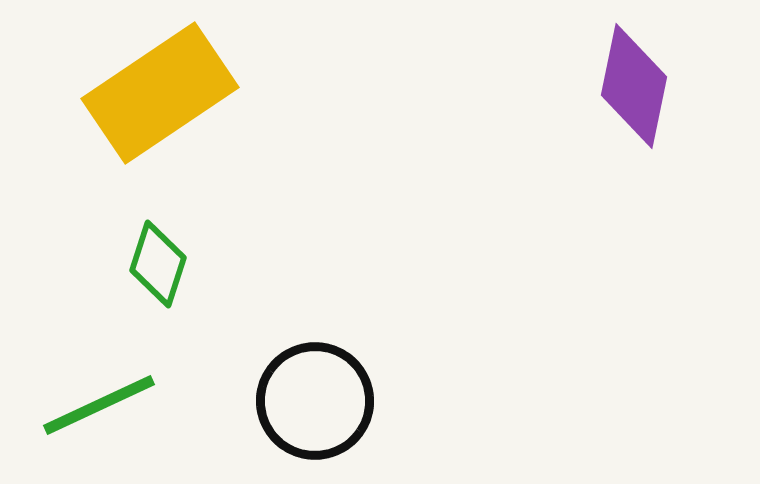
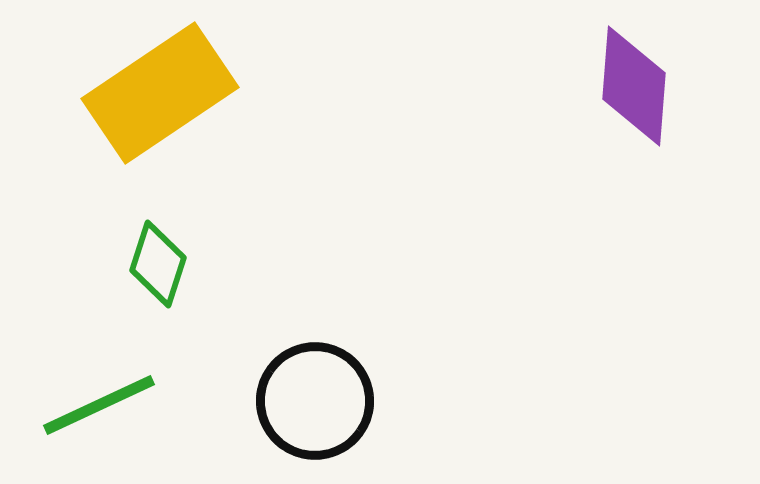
purple diamond: rotated 7 degrees counterclockwise
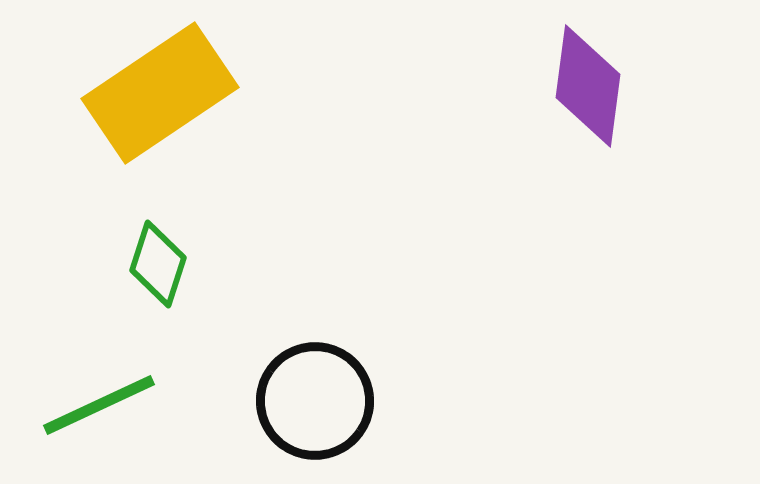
purple diamond: moved 46 px left; rotated 3 degrees clockwise
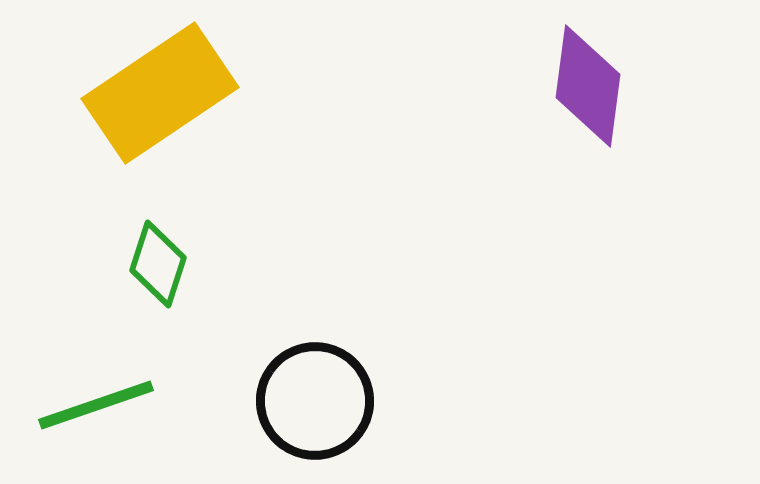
green line: moved 3 px left; rotated 6 degrees clockwise
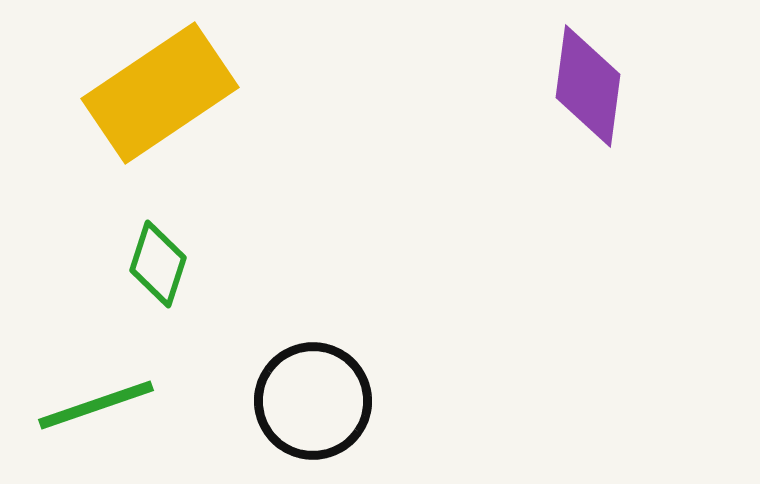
black circle: moved 2 px left
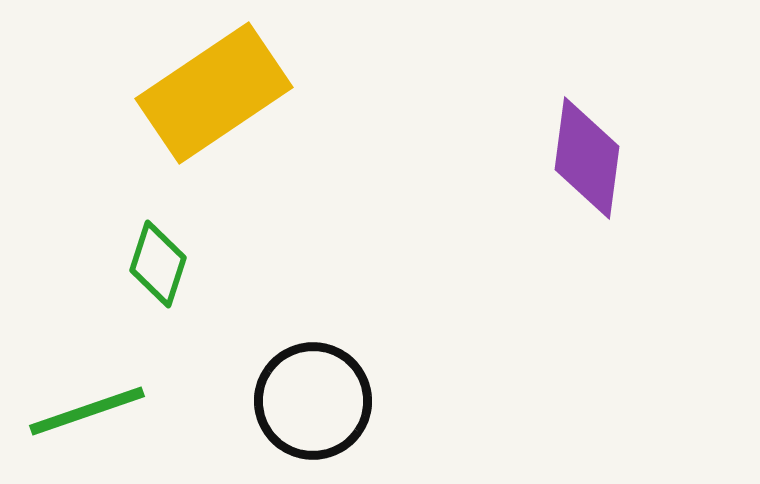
purple diamond: moved 1 px left, 72 px down
yellow rectangle: moved 54 px right
green line: moved 9 px left, 6 px down
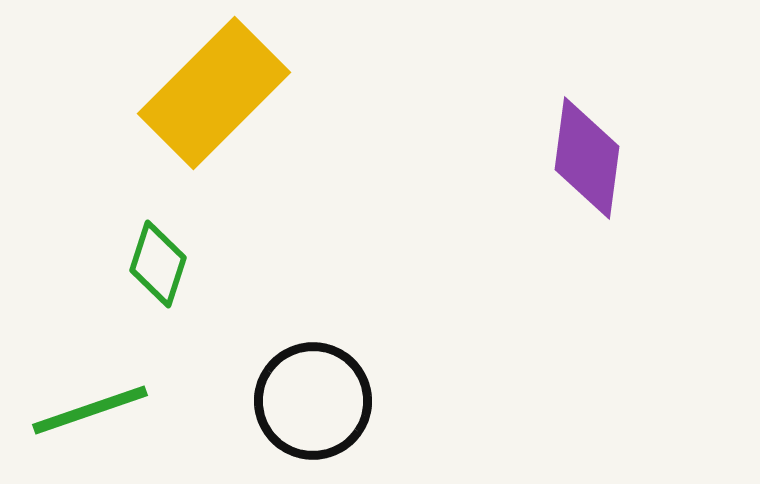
yellow rectangle: rotated 11 degrees counterclockwise
green line: moved 3 px right, 1 px up
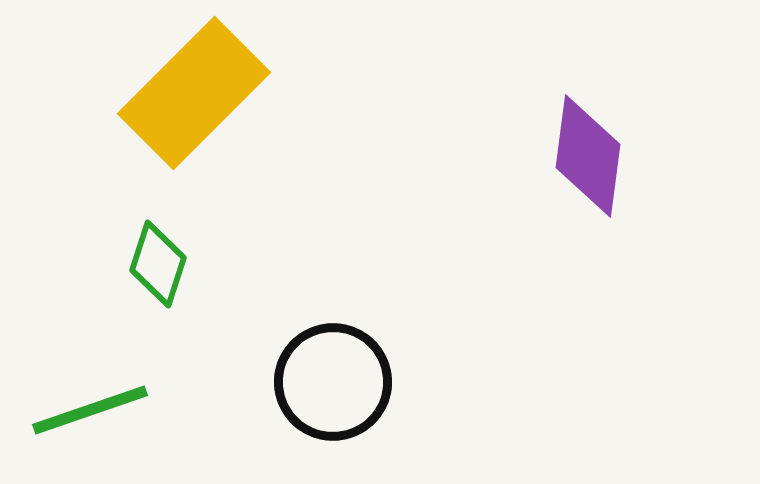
yellow rectangle: moved 20 px left
purple diamond: moved 1 px right, 2 px up
black circle: moved 20 px right, 19 px up
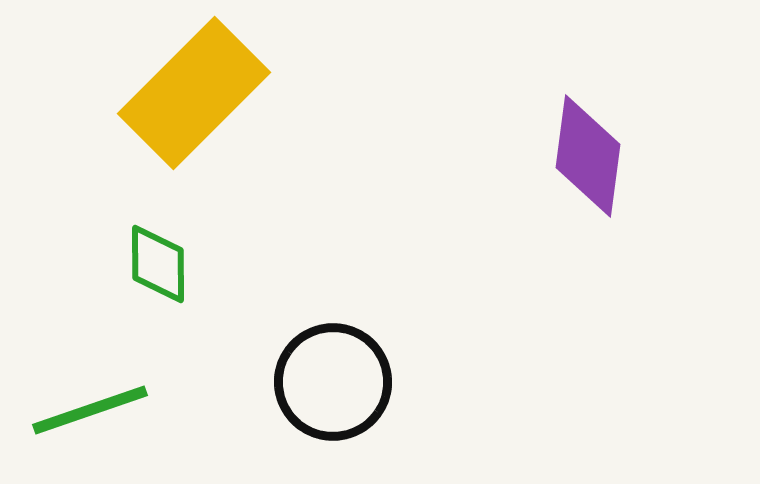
green diamond: rotated 18 degrees counterclockwise
